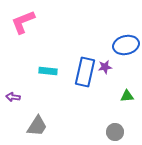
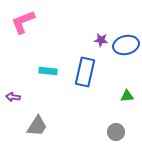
purple star: moved 4 px left, 27 px up; rotated 16 degrees clockwise
gray circle: moved 1 px right
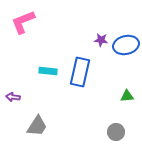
blue rectangle: moved 5 px left
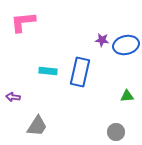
pink L-shape: rotated 16 degrees clockwise
purple star: moved 1 px right
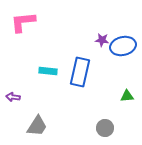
blue ellipse: moved 3 px left, 1 px down
gray circle: moved 11 px left, 4 px up
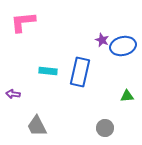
purple star: rotated 16 degrees clockwise
purple arrow: moved 3 px up
gray trapezoid: rotated 120 degrees clockwise
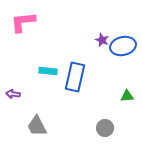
blue rectangle: moved 5 px left, 5 px down
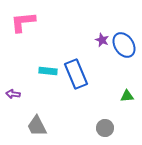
blue ellipse: moved 1 px right, 1 px up; rotated 70 degrees clockwise
blue rectangle: moved 1 px right, 3 px up; rotated 36 degrees counterclockwise
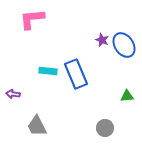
pink L-shape: moved 9 px right, 3 px up
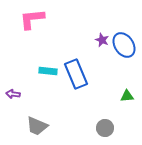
gray trapezoid: rotated 40 degrees counterclockwise
